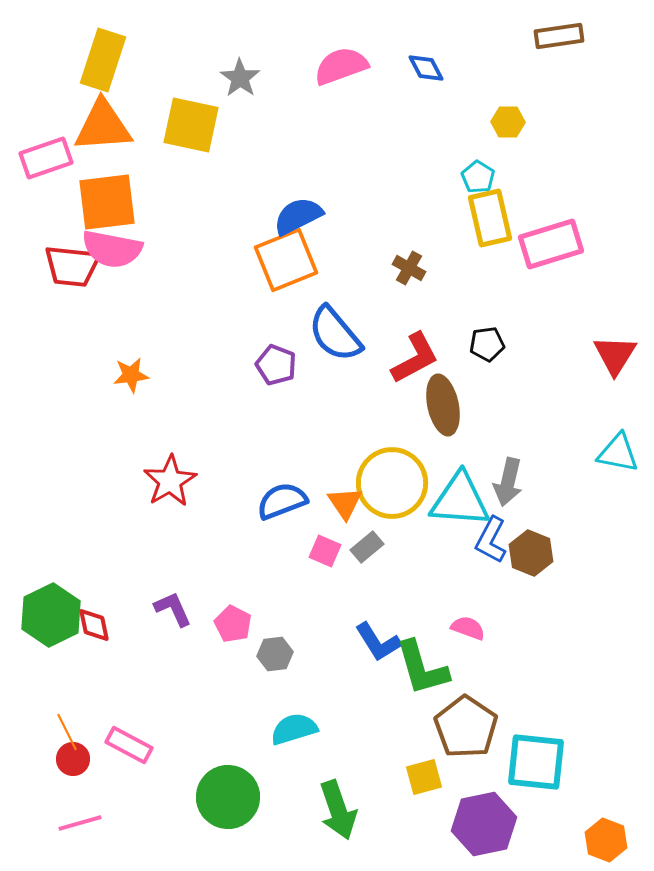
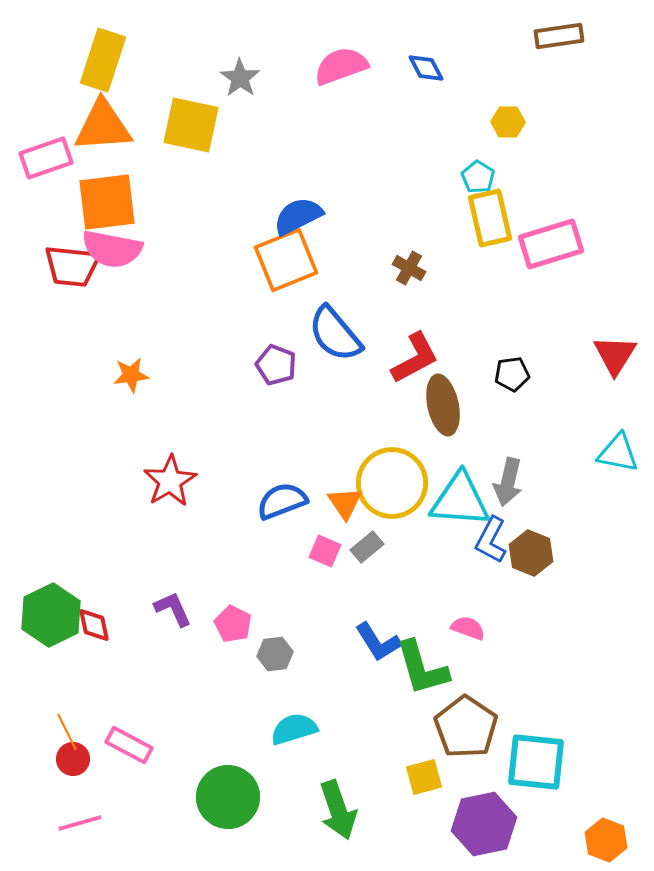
black pentagon at (487, 344): moved 25 px right, 30 px down
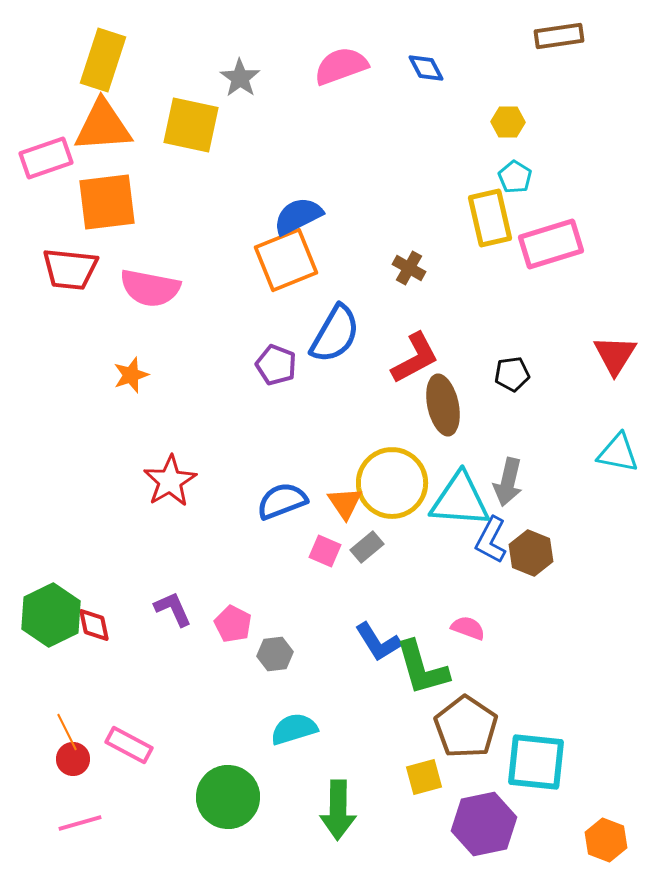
cyan pentagon at (478, 177): moved 37 px right
pink semicircle at (112, 249): moved 38 px right, 39 px down
red trapezoid at (72, 266): moved 2 px left, 3 px down
blue semicircle at (335, 334): rotated 110 degrees counterclockwise
orange star at (131, 375): rotated 12 degrees counterclockwise
green arrow at (338, 810): rotated 20 degrees clockwise
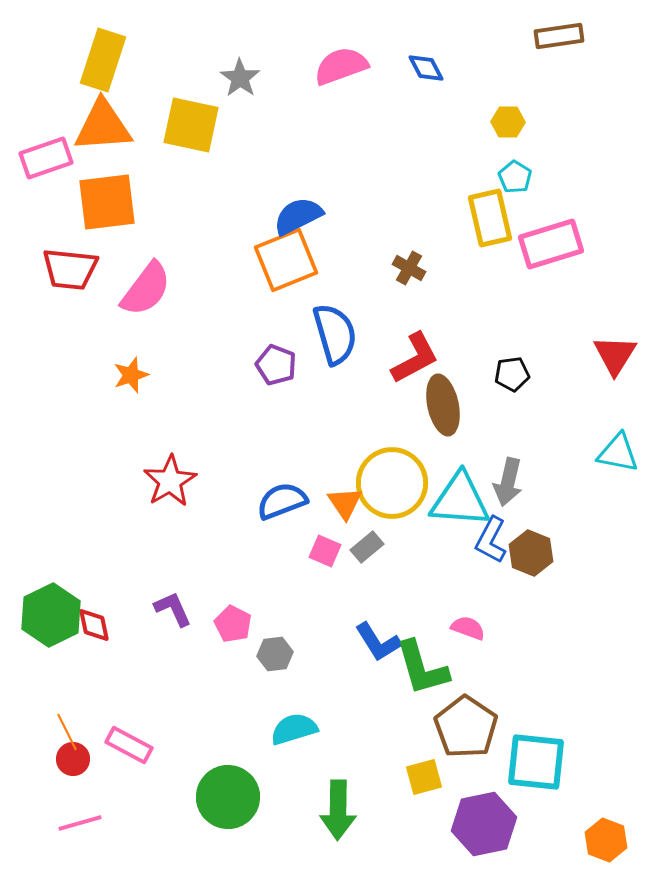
pink semicircle at (150, 288): moved 4 px left, 1 px down; rotated 64 degrees counterclockwise
blue semicircle at (335, 334): rotated 46 degrees counterclockwise
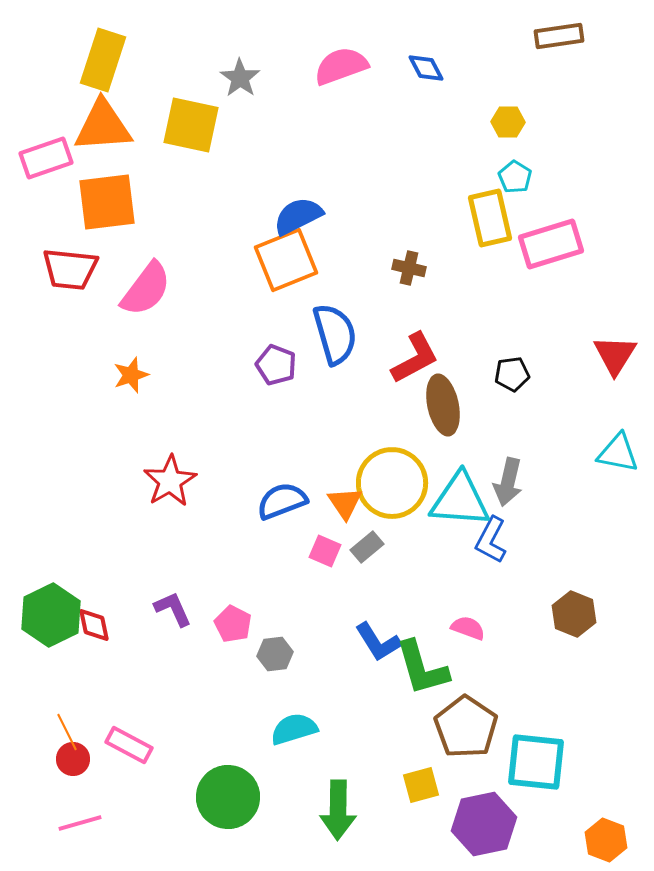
brown cross at (409, 268): rotated 16 degrees counterclockwise
brown hexagon at (531, 553): moved 43 px right, 61 px down
yellow square at (424, 777): moved 3 px left, 8 px down
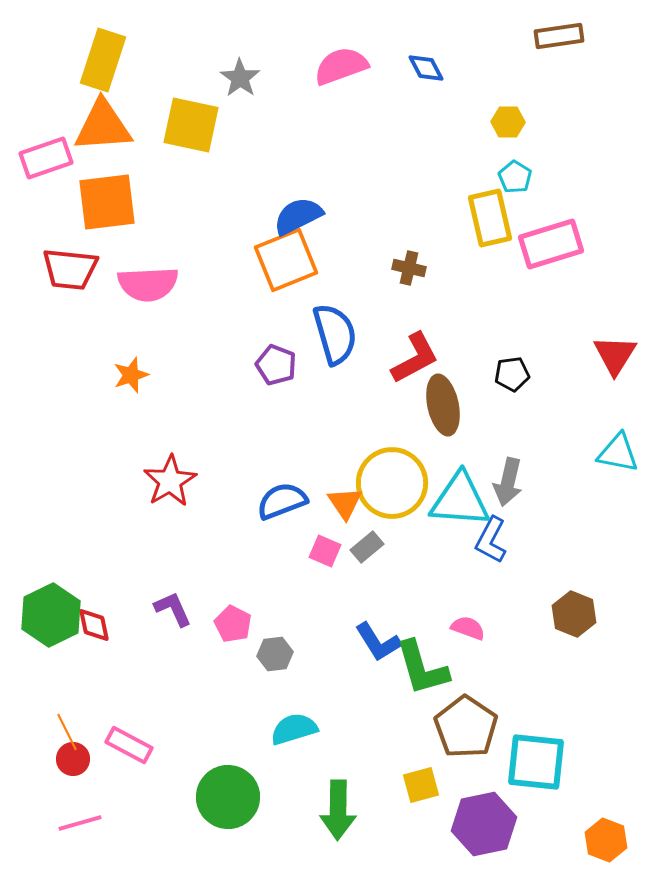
pink semicircle at (146, 289): moved 2 px right, 5 px up; rotated 50 degrees clockwise
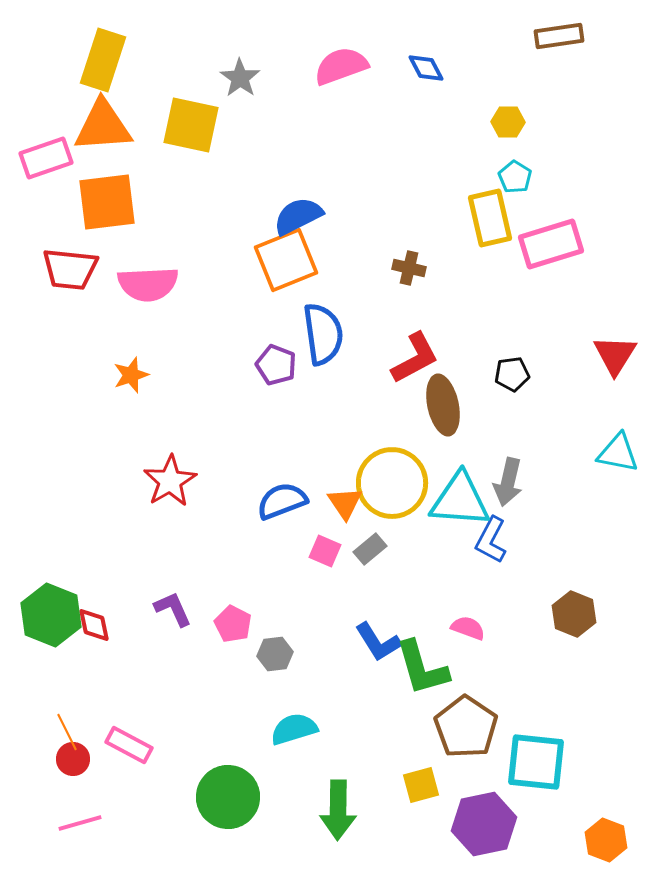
blue semicircle at (335, 334): moved 12 px left; rotated 8 degrees clockwise
gray rectangle at (367, 547): moved 3 px right, 2 px down
green hexagon at (51, 615): rotated 12 degrees counterclockwise
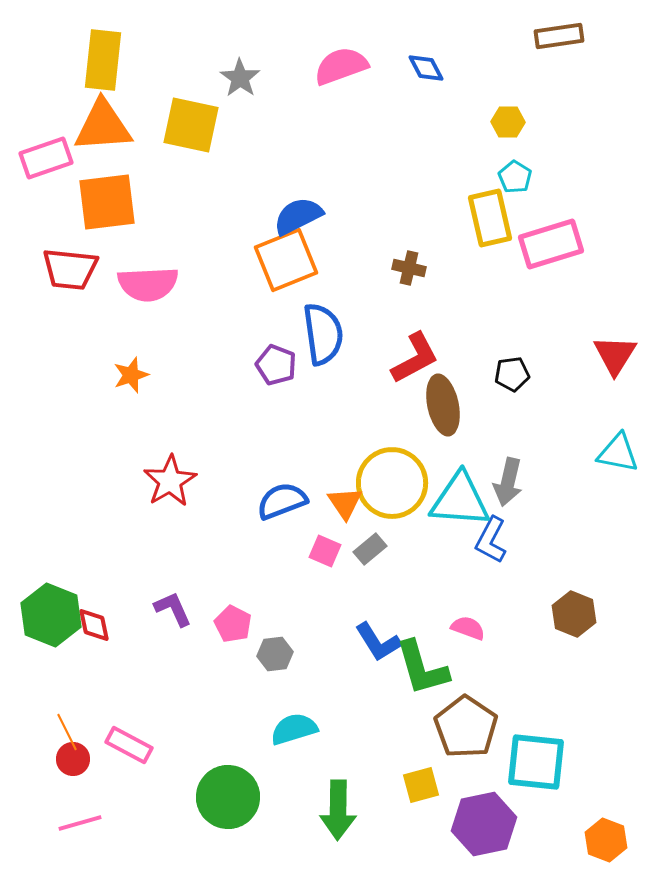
yellow rectangle at (103, 60): rotated 12 degrees counterclockwise
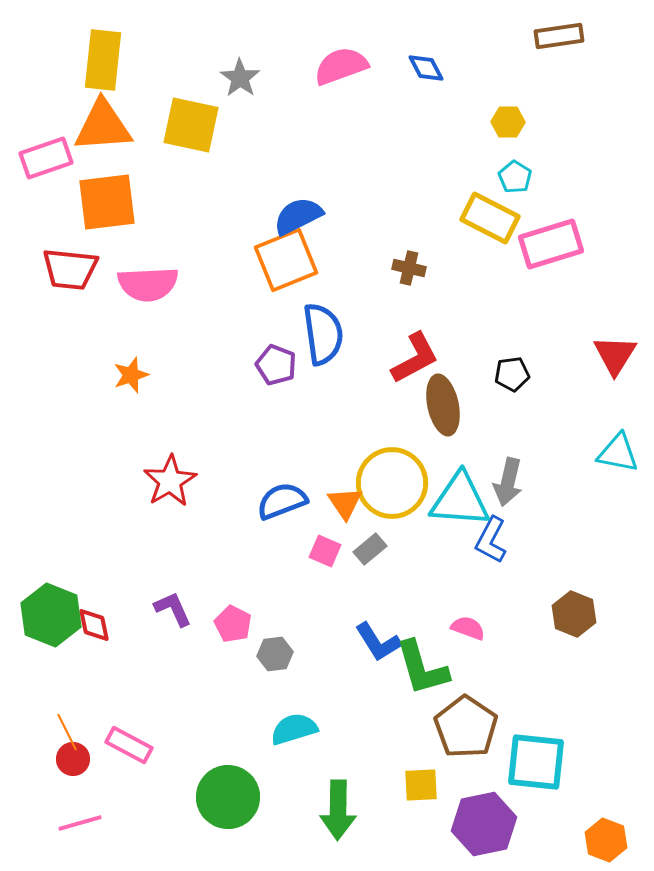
yellow rectangle at (490, 218): rotated 50 degrees counterclockwise
yellow square at (421, 785): rotated 12 degrees clockwise
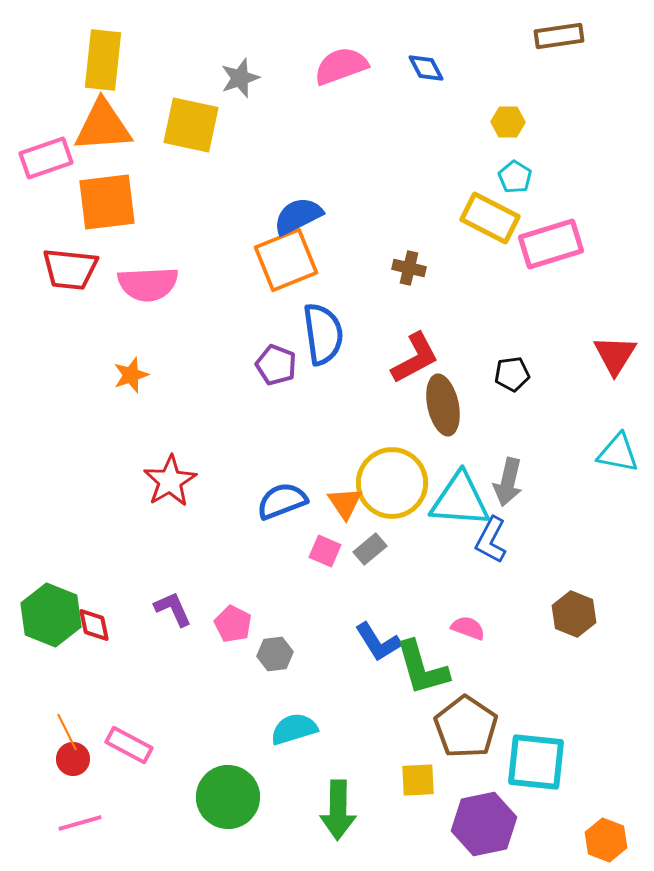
gray star at (240, 78): rotated 18 degrees clockwise
yellow square at (421, 785): moved 3 px left, 5 px up
